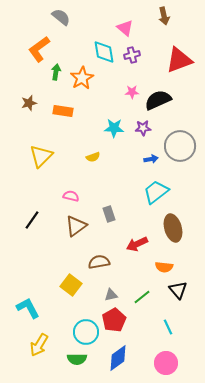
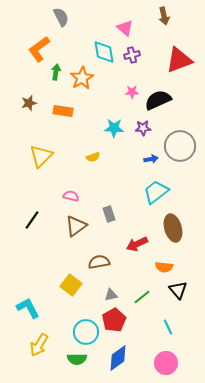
gray semicircle: rotated 24 degrees clockwise
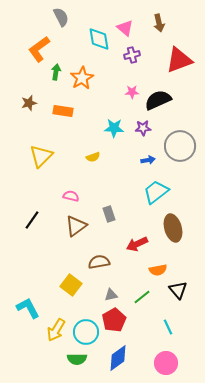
brown arrow: moved 5 px left, 7 px down
cyan diamond: moved 5 px left, 13 px up
blue arrow: moved 3 px left, 1 px down
orange semicircle: moved 6 px left, 3 px down; rotated 18 degrees counterclockwise
yellow arrow: moved 17 px right, 15 px up
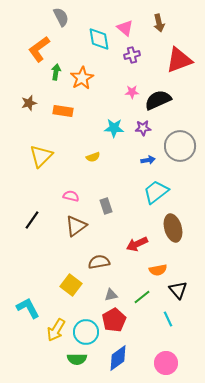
gray rectangle: moved 3 px left, 8 px up
cyan line: moved 8 px up
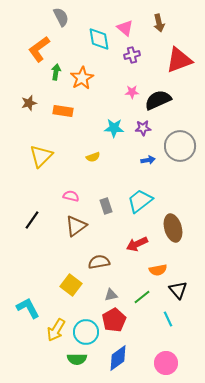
cyan trapezoid: moved 16 px left, 9 px down
